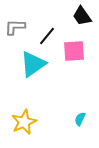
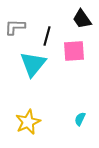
black trapezoid: moved 3 px down
black line: rotated 24 degrees counterclockwise
cyan triangle: rotated 16 degrees counterclockwise
yellow star: moved 4 px right
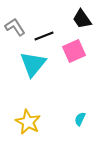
gray L-shape: rotated 55 degrees clockwise
black line: moved 3 px left; rotated 54 degrees clockwise
pink square: rotated 20 degrees counterclockwise
yellow star: rotated 20 degrees counterclockwise
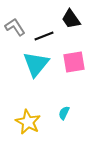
black trapezoid: moved 11 px left
pink square: moved 11 px down; rotated 15 degrees clockwise
cyan triangle: moved 3 px right
cyan semicircle: moved 16 px left, 6 px up
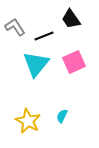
pink square: rotated 15 degrees counterclockwise
cyan semicircle: moved 2 px left, 3 px down
yellow star: moved 1 px up
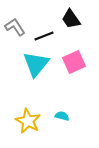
cyan semicircle: rotated 80 degrees clockwise
